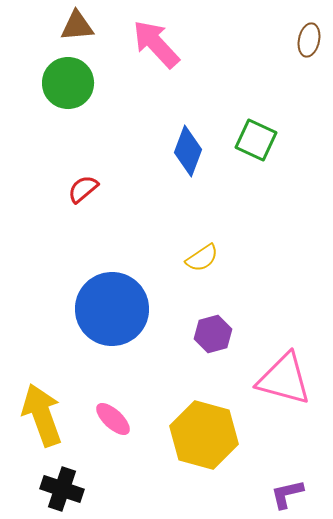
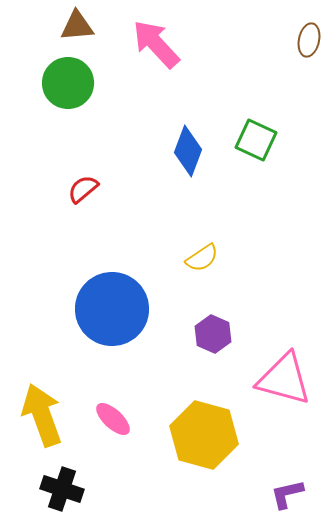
purple hexagon: rotated 21 degrees counterclockwise
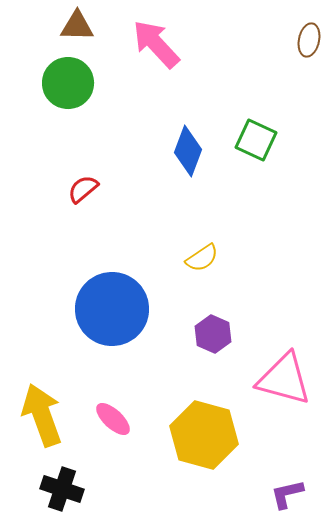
brown triangle: rotated 6 degrees clockwise
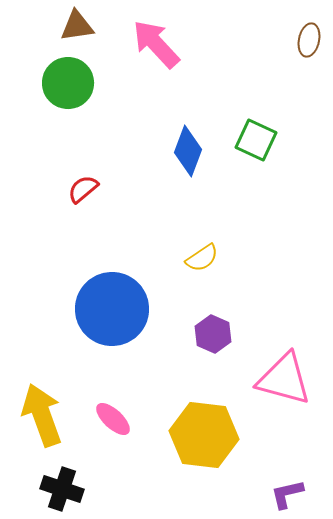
brown triangle: rotated 9 degrees counterclockwise
yellow hexagon: rotated 8 degrees counterclockwise
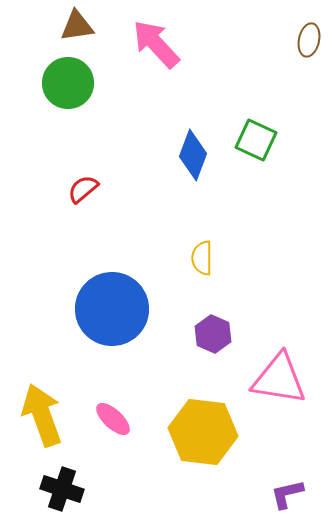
blue diamond: moved 5 px right, 4 px down
yellow semicircle: rotated 124 degrees clockwise
pink triangle: moved 5 px left; rotated 6 degrees counterclockwise
yellow hexagon: moved 1 px left, 3 px up
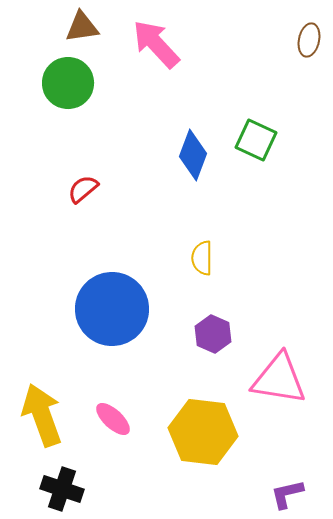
brown triangle: moved 5 px right, 1 px down
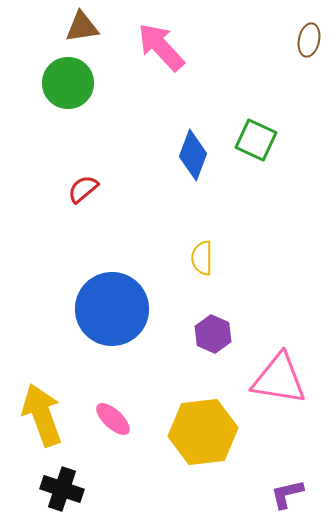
pink arrow: moved 5 px right, 3 px down
yellow hexagon: rotated 14 degrees counterclockwise
